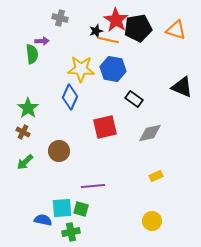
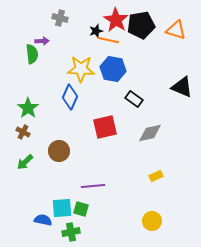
black pentagon: moved 3 px right, 3 px up
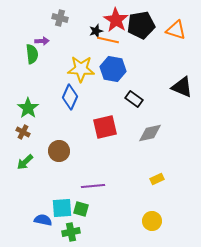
yellow rectangle: moved 1 px right, 3 px down
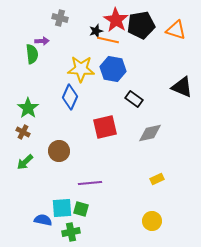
purple line: moved 3 px left, 3 px up
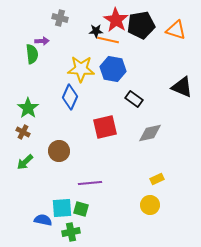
black star: rotated 16 degrees clockwise
yellow circle: moved 2 px left, 16 px up
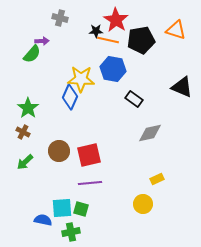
black pentagon: moved 15 px down
green semicircle: rotated 48 degrees clockwise
yellow star: moved 10 px down
red square: moved 16 px left, 28 px down
yellow circle: moved 7 px left, 1 px up
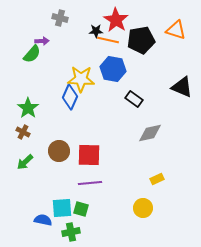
red square: rotated 15 degrees clockwise
yellow circle: moved 4 px down
